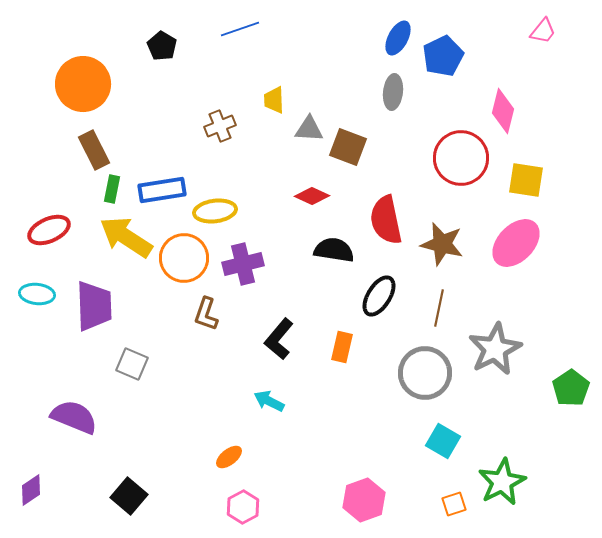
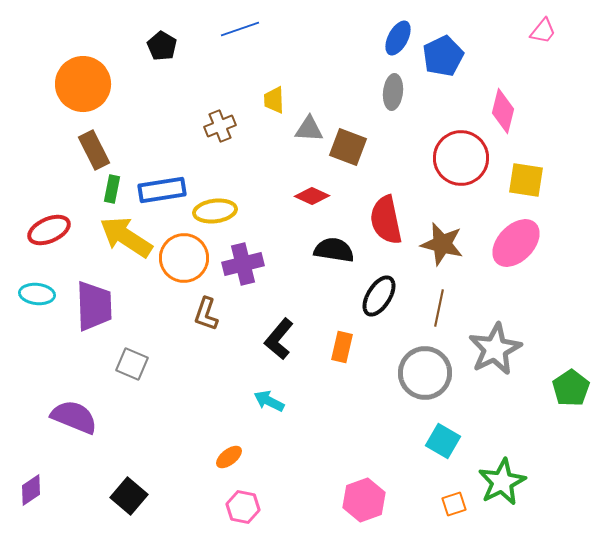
pink hexagon at (243, 507): rotated 20 degrees counterclockwise
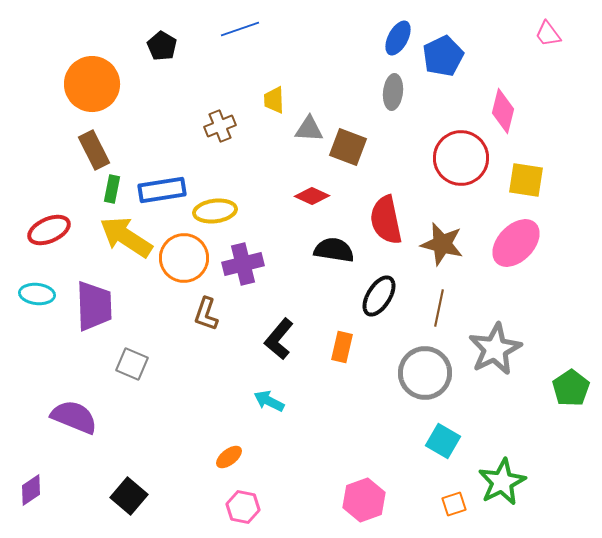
pink trapezoid at (543, 31): moved 5 px right, 3 px down; rotated 104 degrees clockwise
orange circle at (83, 84): moved 9 px right
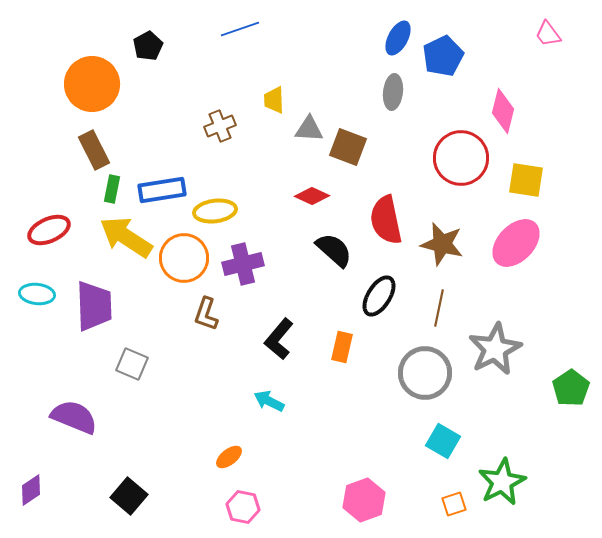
black pentagon at (162, 46): moved 14 px left; rotated 12 degrees clockwise
black semicircle at (334, 250): rotated 33 degrees clockwise
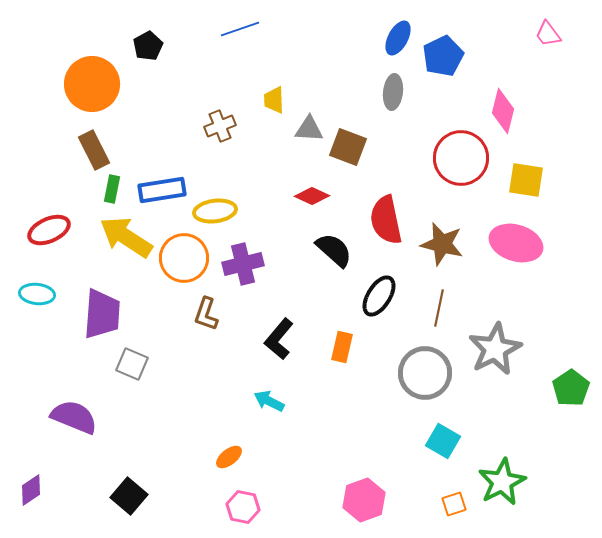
pink ellipse at (516, 243): rotated 63 degrees clockwise
purple trapezoid at (94, 306): moved 8 px right, 8 px down; rotated 6 degrees clockwise
